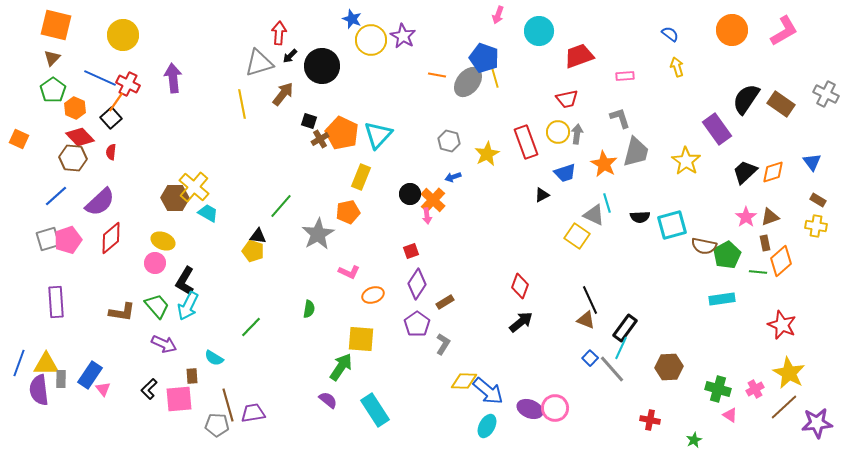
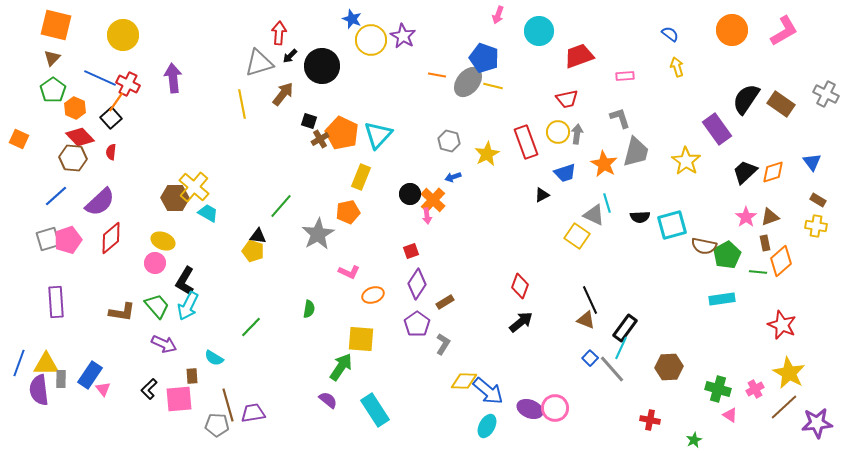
yellow line at (495, 78): moved 2 px left, 8 px down; rotated 60 degrees counterclockwise
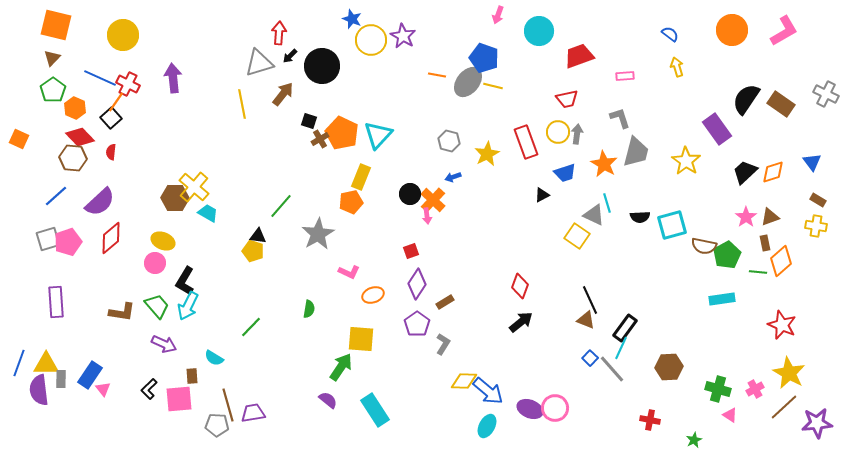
orange pentagon at (348, 212): moved 3 px right, 10 px up
pink pentagon at (68, 240): moved 2 px down
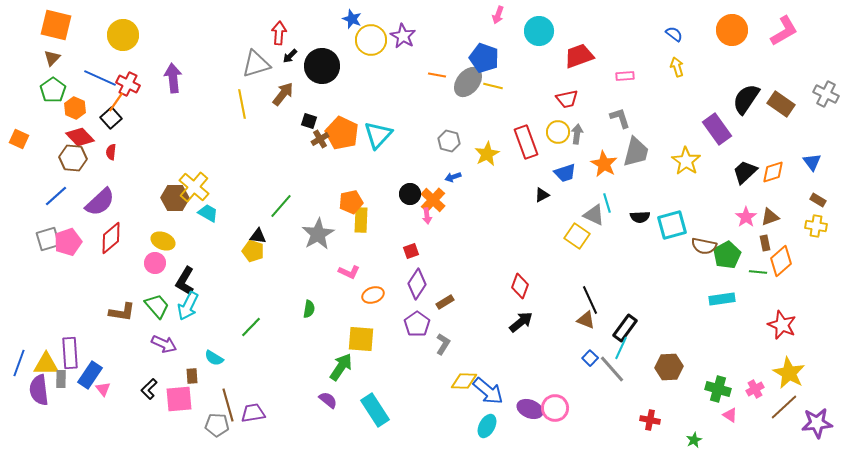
blue semicircle at (670, 34): moved 4 px right
gray triangle at (259, 63): moved 3 px left, 1 px down
yellow rectangle at (361, 177): moved 43 px down; rotated 20 degrees counterclockwise
purple rectangle at (56, 302): moved 14 px right, 51 px down
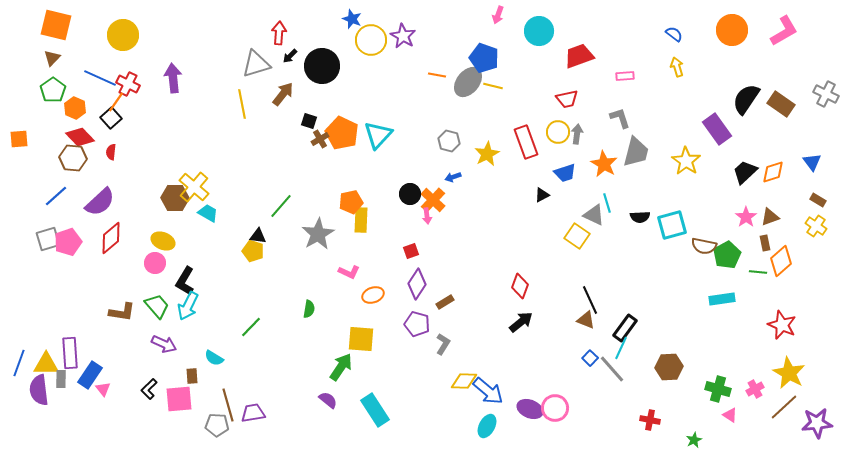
orange square at (19, 139): rotated 30 degrees counterclockwise
yellow cross at (816, 226): rotated 25 degrees clockwise
purple pentagon at (417, 324): rotated 20 degrees counterclockwise
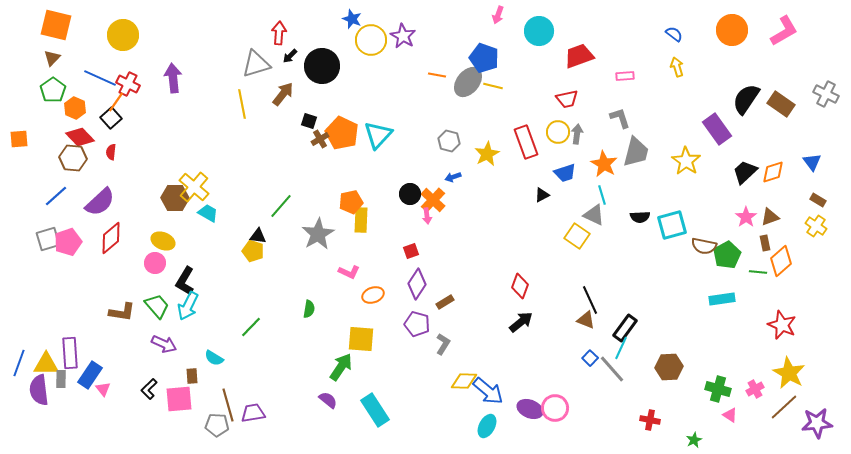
cyan line at (607, 203): moved 5 px left, 8 px up
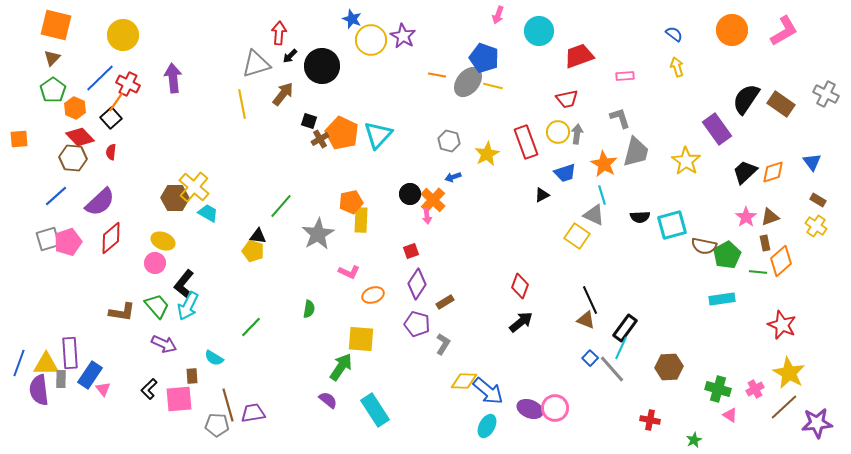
blue line at (100, 78): rotated 68 degrees counterclockwise
black L-shape at (185, 281): moved 1 px left, 3 px down; rotated 8 degrees clockwise
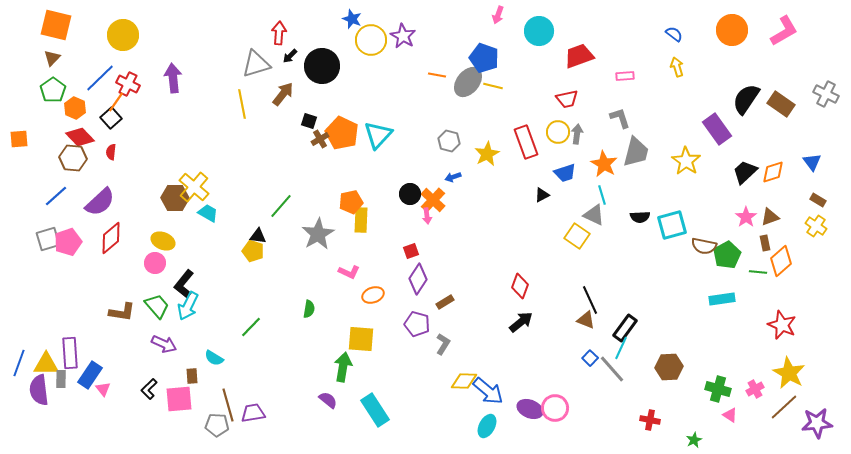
purple diamond at (417, 284): moved 1 px right, 5 px up
green arrow at (341, 367): moved 2 px right; rotated 24 degrees counterclockwise
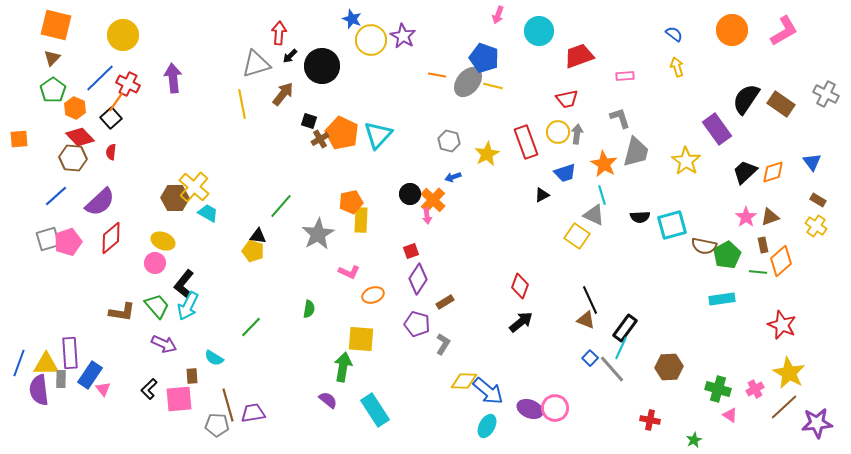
brown rectangle at (765, 243): moved 2 px left, 2 px down
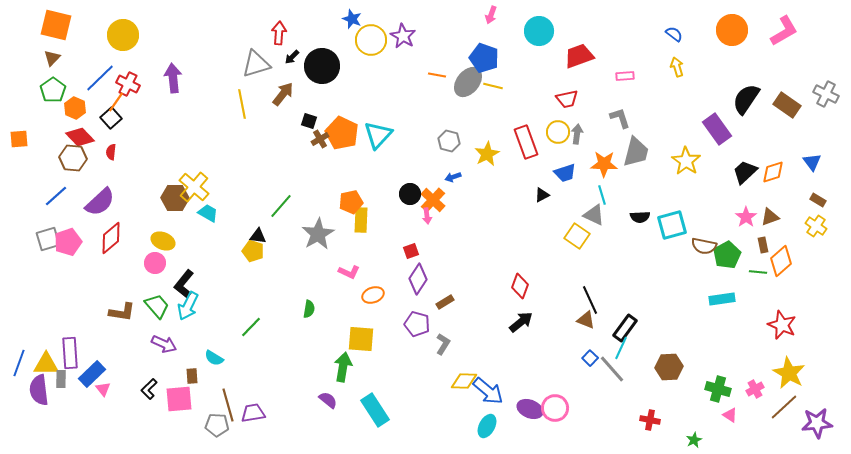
pink arrow at (498, 15): moved 7 px left
black arrow at (290, 56): moved 2 px right, 1 px down
brown rectangle at (781, 104): moved 6 px right, 1 px down
orange star at (604, 164): rotated 28 degrees counterclockwise
blue rectangle at (90, 375): moved 2 px right, 1 px up; rotated 12 degrees clockwise
